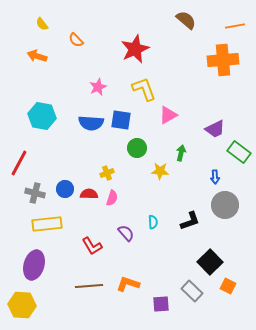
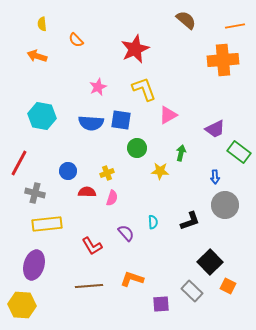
yellow semicircle: rotated 32 degrees clockwise
blue circle: moved 3 px right, 18 px up
red semicircle: moved 2 px left, 2 px up
orange L-shape: moved 4 px right, 5 px up
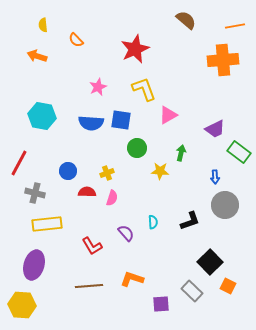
yellow semicircle: moved 1 px right, 1 px down
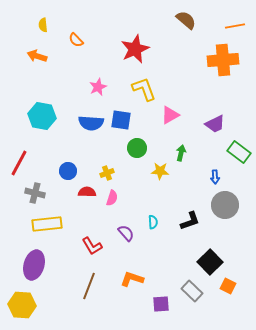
pink triangle: moved 2 px right
purple trapezoid: moved 5 px up
brown line: rotated 64 degrees counterclockwise
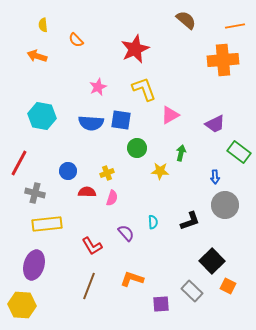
black square: moved 2 px right, 1 px up
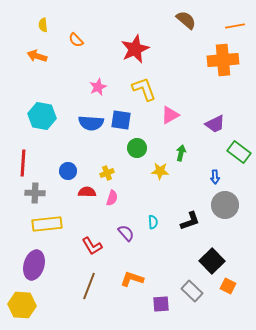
red line: moved 4 px right; rotated 24 degrees counterclockwise
gray cross: rotated 12 degrees counterclockwise
